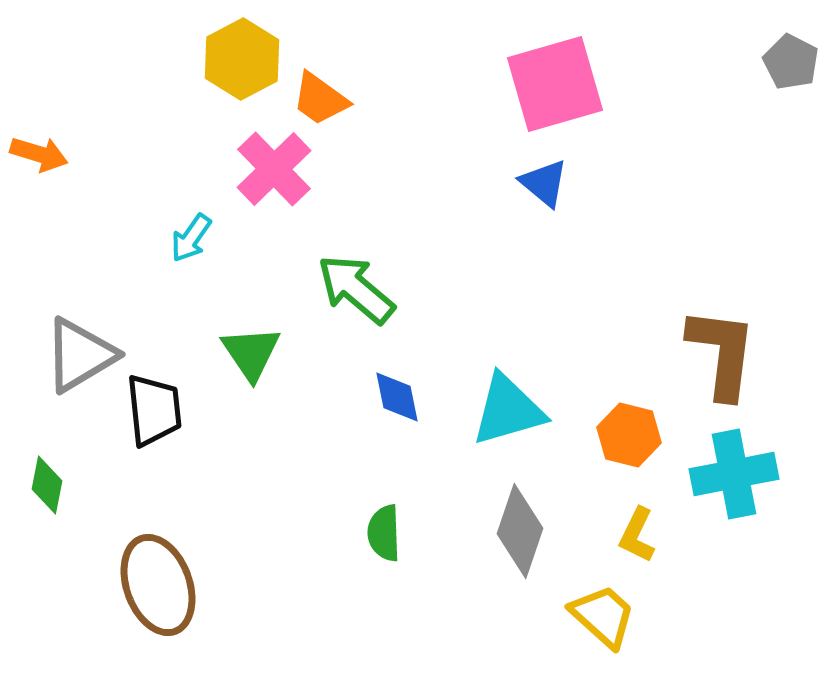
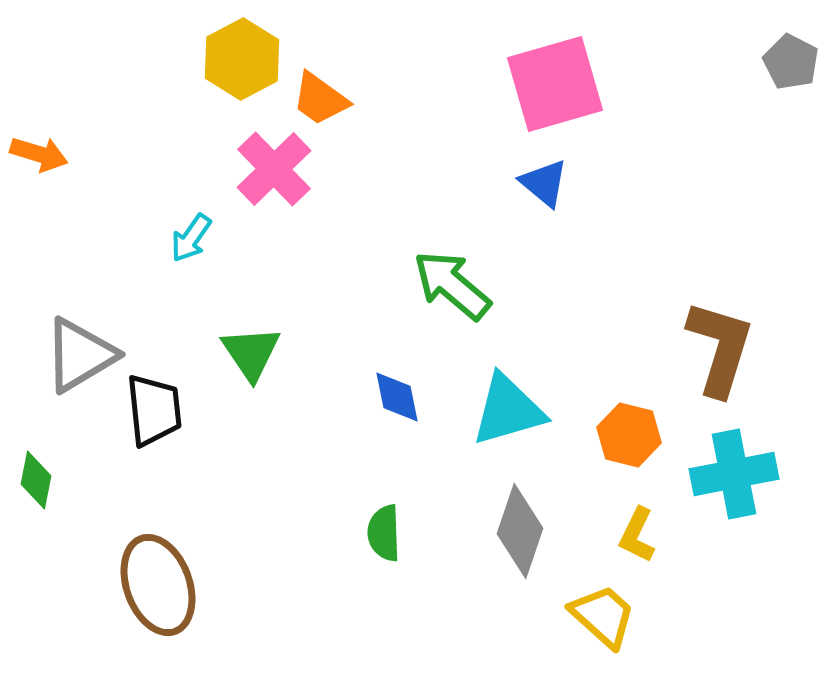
green arrow: moved 96 px right, 4 px up
brown L-shape: moved 2 px left, 5 px up; rotated 10 degrees clockwise
green diamond: moved 11 px left, 5 px up
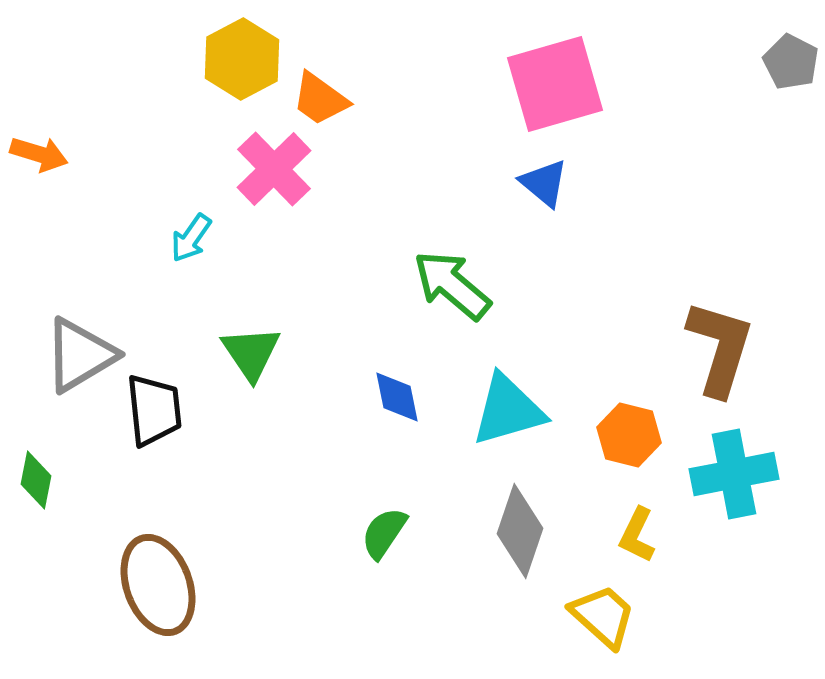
green semicircle: rotated 36 degrees clockwise
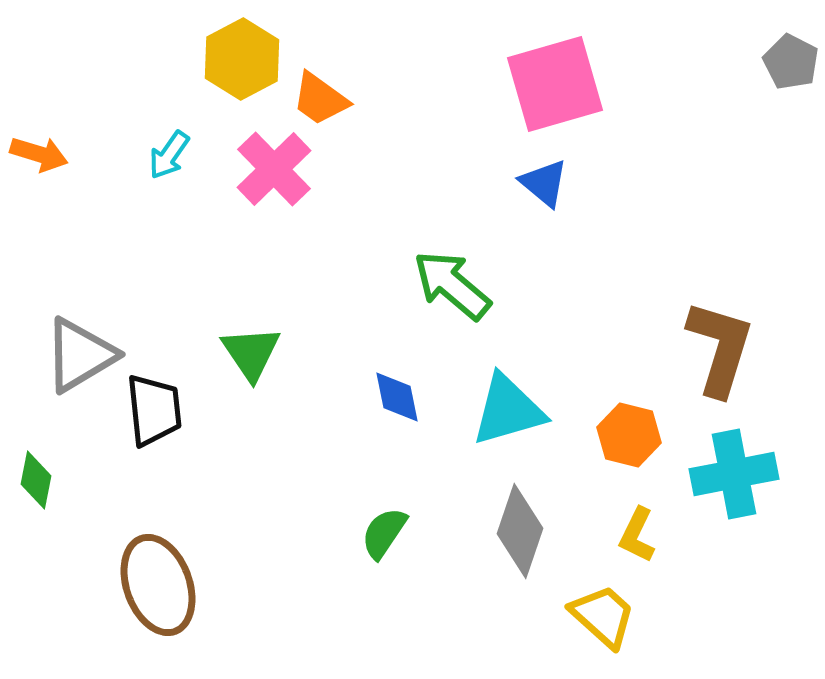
cyan arrow: moved 22 px left, 83 px up
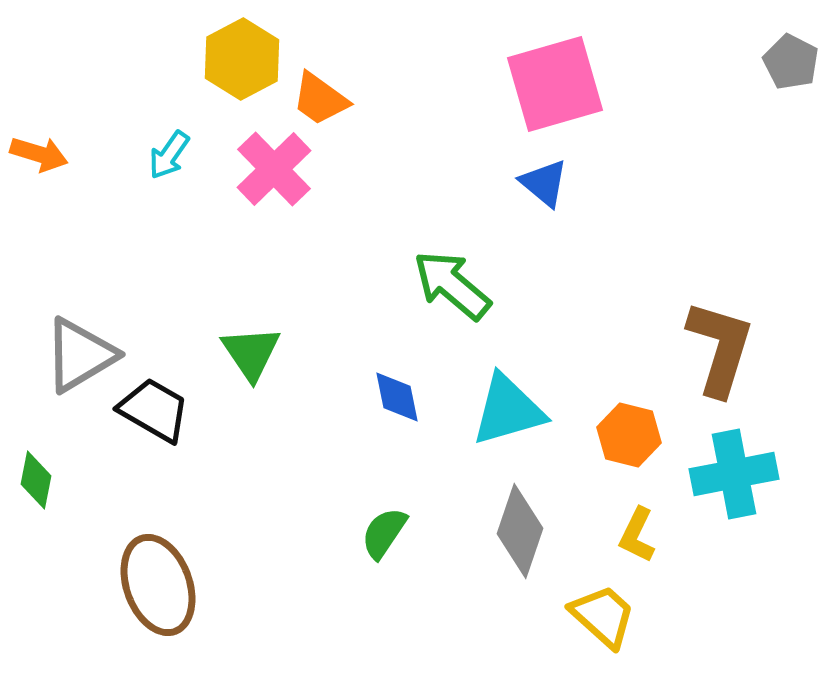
black trapezoid: rotated 54 degrees counterclockwise
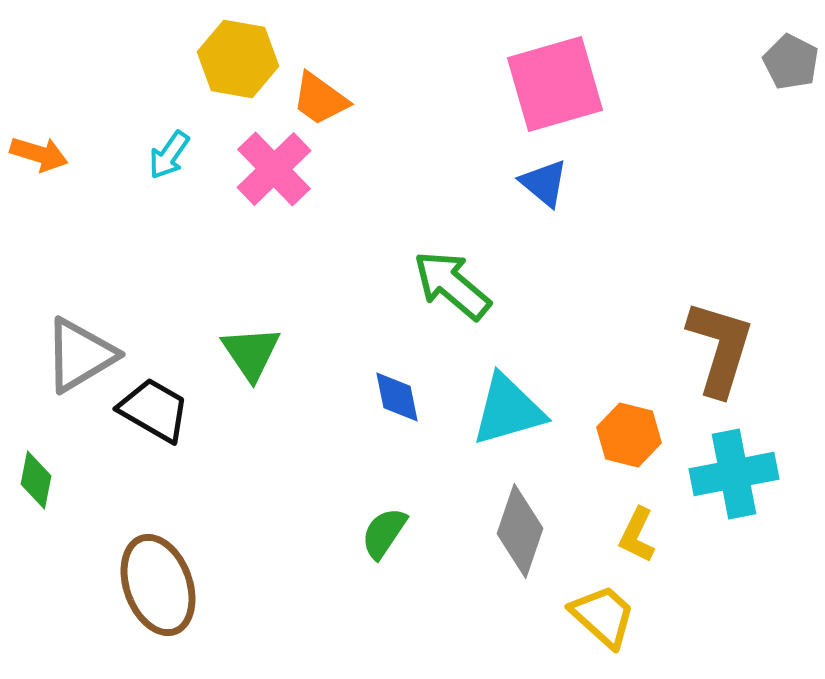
yellow hexagon: moved 4 px left; rotated 22 degrees counterclockwise
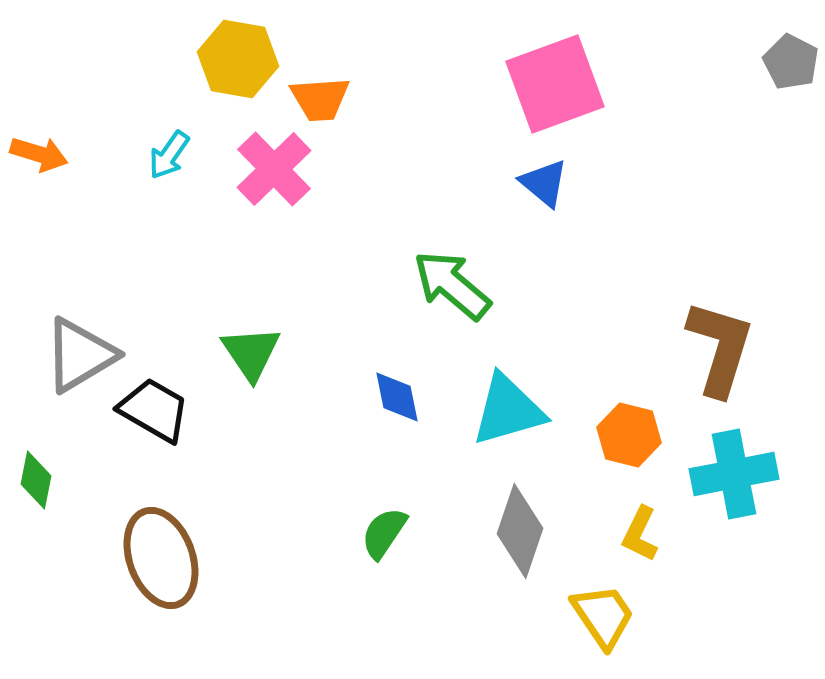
pink square: rotated 4 degrees counterclockwise
orange trapezoid: rotated 40 degrees counterclockwise
yellow L-shape: moved 3 px right, 1 px up
brown ellipse: moved 3 px right, 27 px up
yellow trapezoid: rotated 14 degrees clockwise
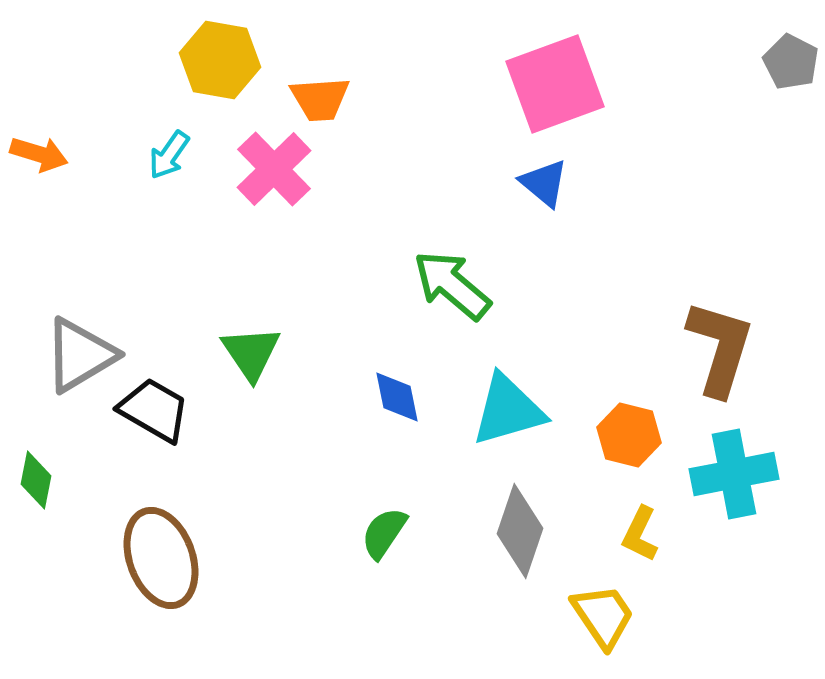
yellow hexagon: moved 18 px left, 1 px down
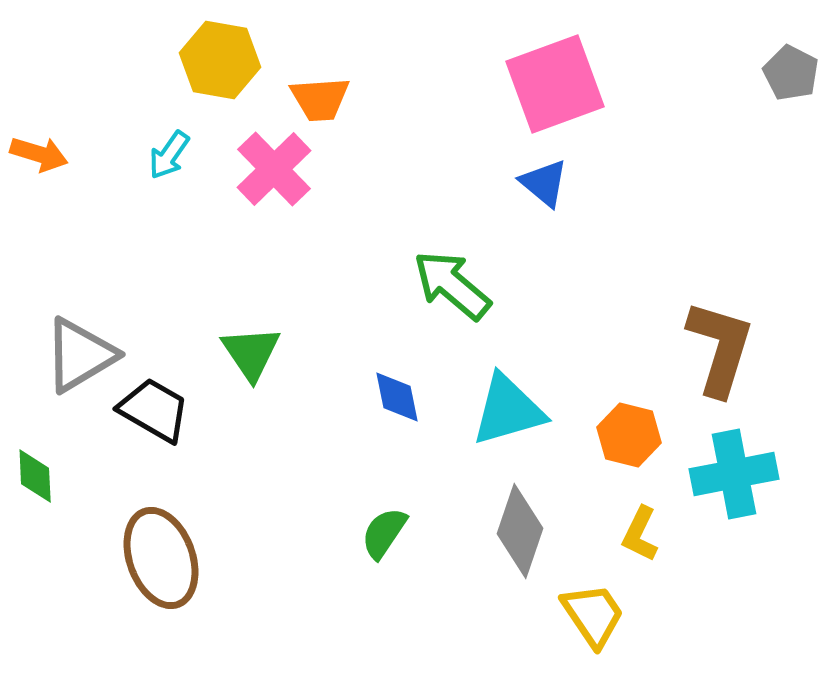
gray pentagon: moved 11 px down
green diamond: moved 1 px left, 4 px up; rotated 14 degrees counterclockwise
yellow trapezoid: moved 10 px left, 1 px up
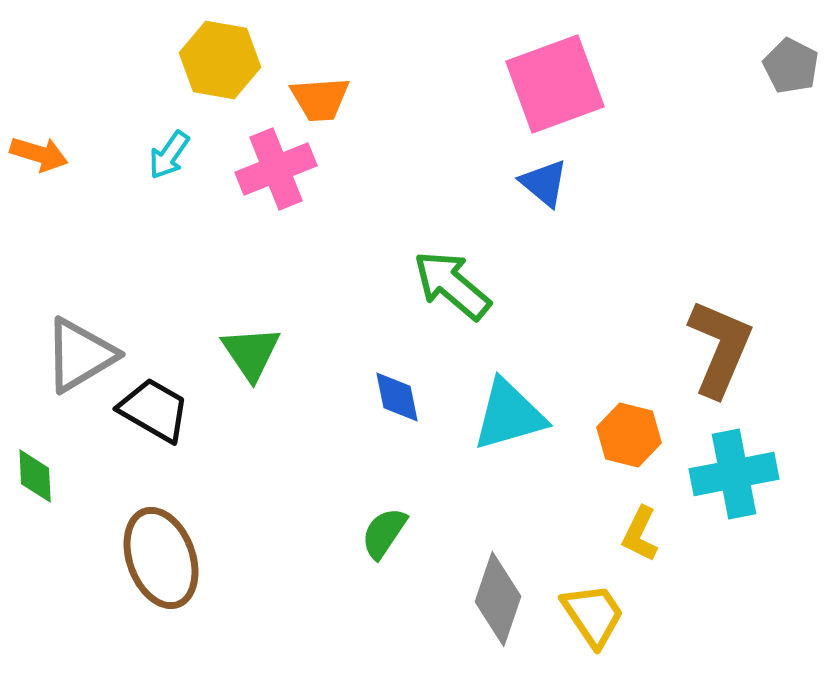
gray pentagon: moved 7 px up
pink cross: moved 2 px right; rotated 22 degrees clockwise
brown L-shape: rotated 6 degrees clockwise
cyan triangle: moved 1 px right, 5 px down
gray diamond: moved 22 px left, 68 px down
